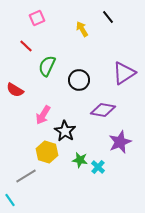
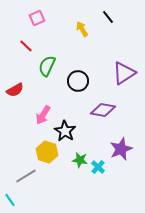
black circle: moved 1 px left, 1 px down
red semicircle: rotated 60 degrees counterclockwise
purple star: moved 1 px right, 7 px down
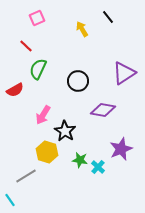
green semicircle: moved 9 px left, 3 px down
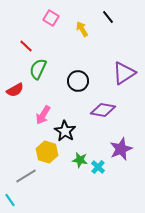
pink square: moved 14 px right; rotated 35 degrees counterclockwise
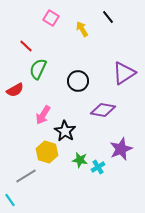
cyan cross: rotated 16 degrees clockwise
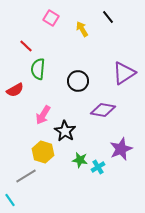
green semicircle: rotated 20 degrees counterclockwise
yellow hexagon: moved 4 px left
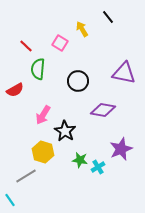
pink square: moved 9 px right, 25 px down
purple triangle: rotated 45 degrees clockwise
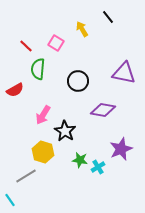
pink square: moved 4 px left
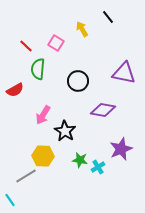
yellow hexagon: moved 4 px down; rotated 15 degrees counterclockwise
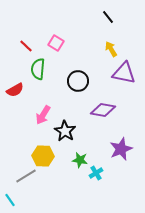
yellow arrow: moved 29 px right, 20 px down
cyan cross: moved 2 px left, 6 px down
